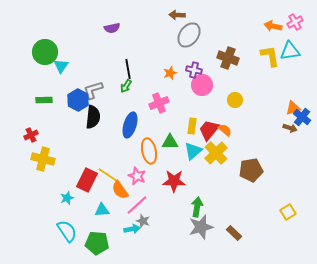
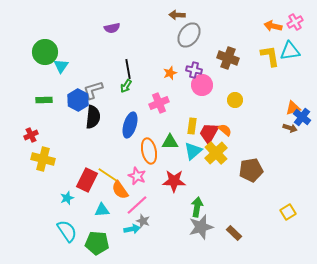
red trapezoid at (209, 130): moved 3 px down; rotated 10 degrees counterclockwise
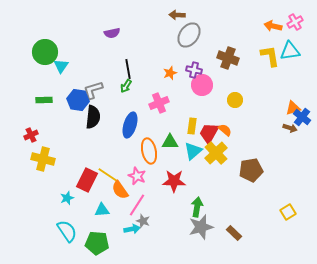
purple semicircle at (112, 28): moved 5 px down
blue hexagon at (78, 100): rotated 20 degrees counterclockwise
pink line at (137, 205): rotated 15 degrees counterclockwise
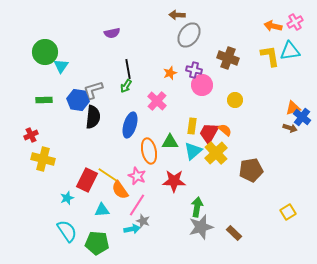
pink cross at (159, 103): moved 2 px left, 2 px up; rotated 24 degrees counterclockwise
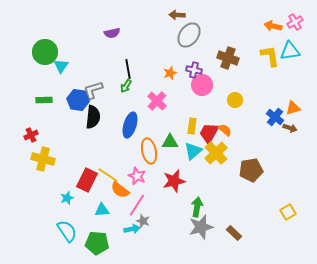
blue cross at (302, 117): moved 27 px left
red star at (174, 181): rotated 15 degrees counterclockwise
orange semicircle at (120, 190): rotated 18 degrees counterclockwise
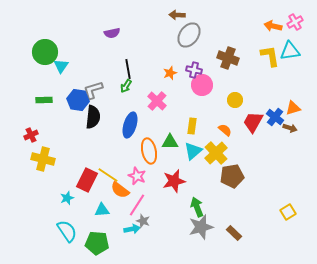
red trapezoid at (209, 133): moved 44 px right, 11 px up
brown pentagon at (251, 170): moved 19 px left, 6 px down
green arrow at (197, 207): rotated 30 degrees counterclockwise
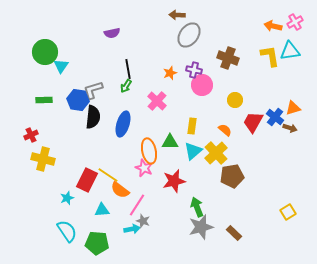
blue ellipse at (130, 125): moved 7 px left, 1 px up
pink star at (137, 176): moved 7 px right, 8 px up
